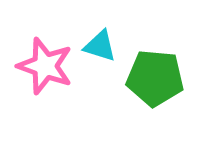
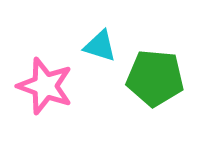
pink star: moved 20 px down
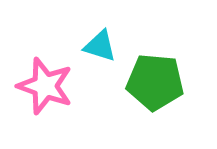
green pentagon: moved 4 px down
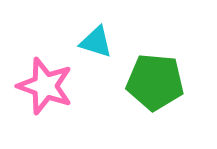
cyan triangle: moved 4 px left, 4 px up
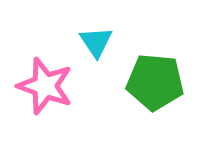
cyan triangle: rotated 39 degrees clockwise
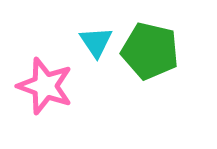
green pentagon: moved 5 px left, 31 px up; rotated 8 degrees clockwise
